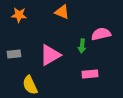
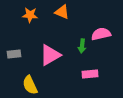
orange star: moved 11 px right
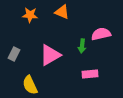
gray rectangle: rotated 56 degrees counterclockwise
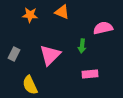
pink semicircle: moved 2 px right, 6 px up
pink triangle: rotated 15 degrees counterclockwise
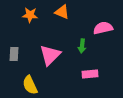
gray rectangle: rotated 24 degrees counterclockwise
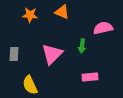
pink triangle: moved 2 px right, 1 px up
pink rectangle: moved 3 px down
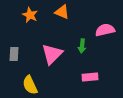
orange star: rotated 21 degrees clockwise
pink semicircle: moved 2 px right, 2 px down
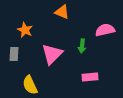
orange star: moved 5 px left, 15 px down
